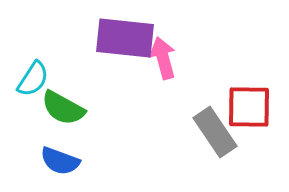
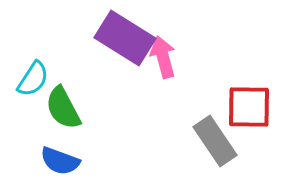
purple rectangle: rotated 26 degrees clockwise
pink arrow: moved 1 px up
green semicircle: rotated 33 degrees clockwise
gray rectangle: moved 9 px down
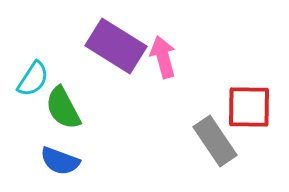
purple rectangle: moved 9 px left, 8 px down
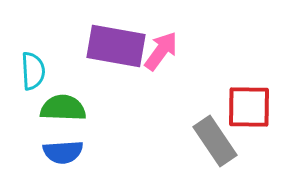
purple rectangle: rotated 22 degrees counterclockwise
pink arrow: moved 2 px left, 6 px up; rotated 51 degrees clockwise
cyan semicircle: moved 8 px up; rotated 36 degrees counterclockwise
green semicircle: rotated 120 degrees clockwise
blue semicircle: moved 3 px right, 9 px up; rotated 24 degrees counterclockwise
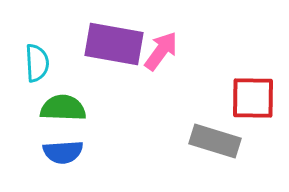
purple rectangle: moved 2 px left, 2 px up
cyan semicircle: moved 4 px right, 8 px up
red square: moved 4 px right, 9 px up
gray rectangle: rotated 39 degrees counterclockwise
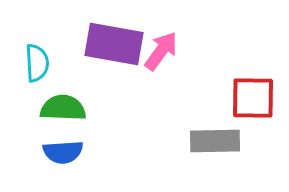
gray rectangle: rotated 18 degrees counterclockwise
